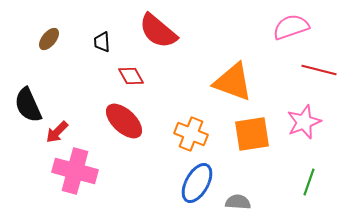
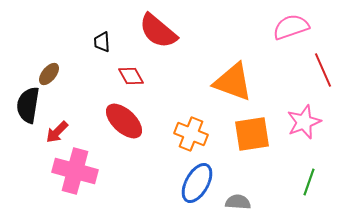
brown ellipse: moved 35 px down
red line: moved 4 px right; rotated 52 degrees clockwise
black semicircle: rotated 33 degrees clockwise
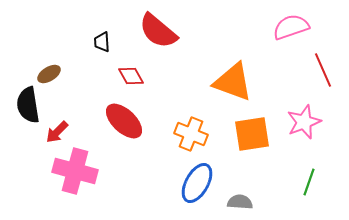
brown ellipse: rotated 20 degrees clockwise
black semicircle: rotated 18 degrees counterclockwise
gray semicircle: moved 2 px right
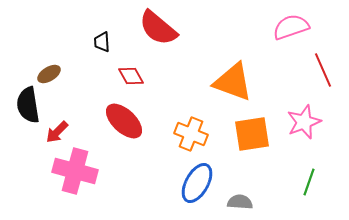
red semicircle: moved 3 px up
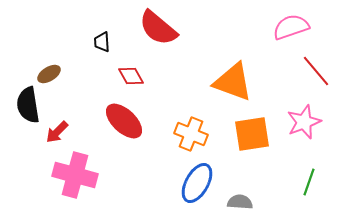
red line: moved 7 px left, 1 px down; rotated 16 degrees counterclockwise
pink cross: moved 4 px down
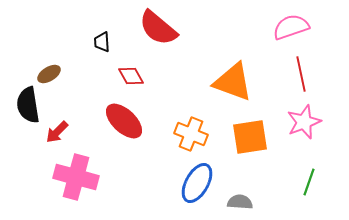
red line: moved 15 px left, 3 px down; rotated 28 degrees clockwise
orange square: moved 2 px left, 3 px down
pink cross: moved 1 px right, 2 px down
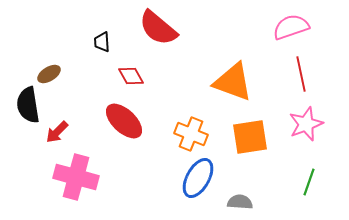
pink star: moved 2 px right, 2 px down
blue ellipse: moved 1 px right, 5 px up
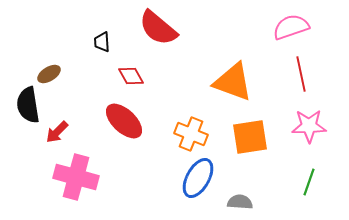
pink star: moved 3 px right, 2 px down; rotated 20 degrees clockwise
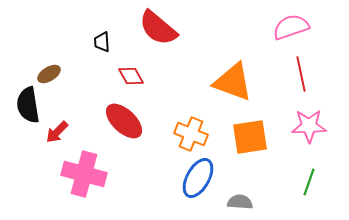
pink cross: moved 8 px right, 3 px up
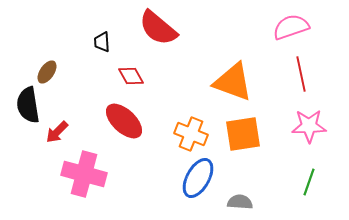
brown ellipse: moved 2 px left, 2 px up; rotated 25 degrees counterclockwise
orange square: moved 7 px left, 3 px up
